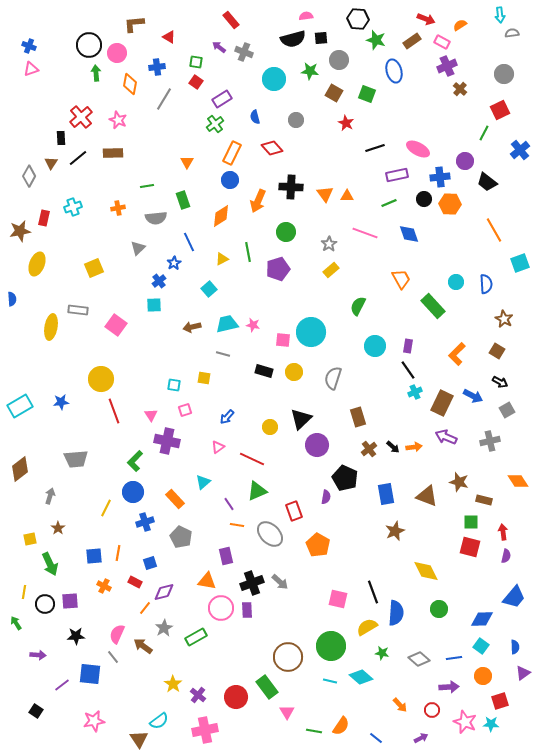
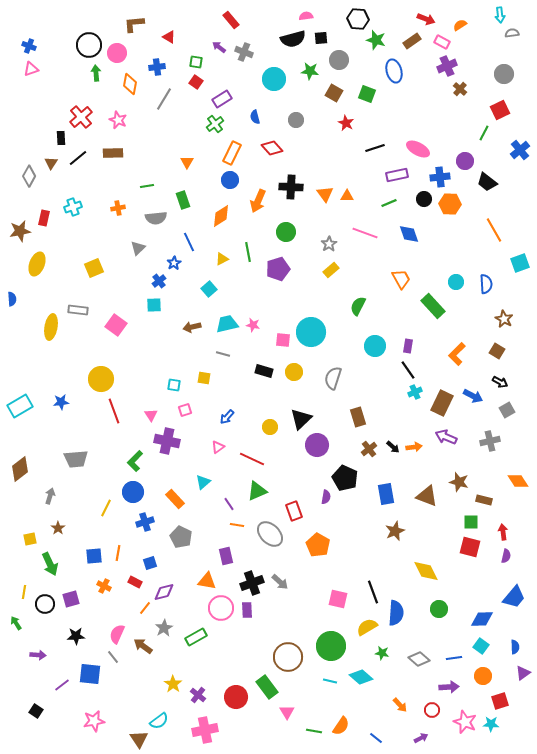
purple square at (70, 601): moved 1 px right, 2 px up; rotated 12 degrees counterclockwise
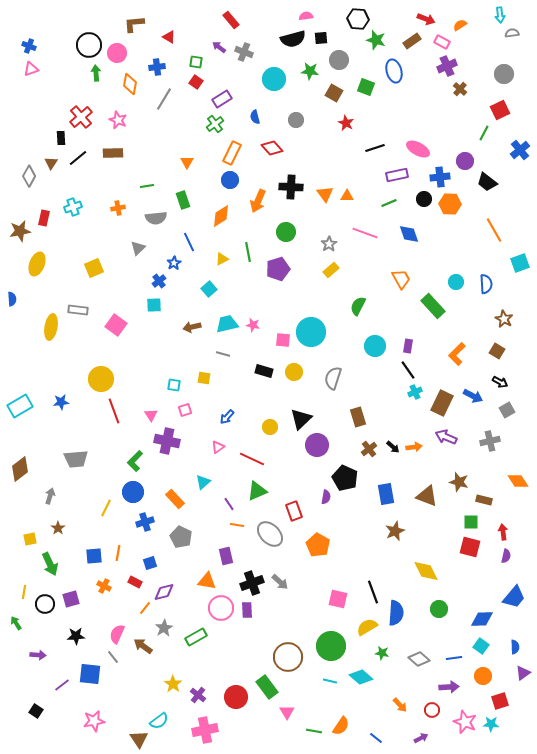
green square at (367, 94): moved 1 px left, 7 px up
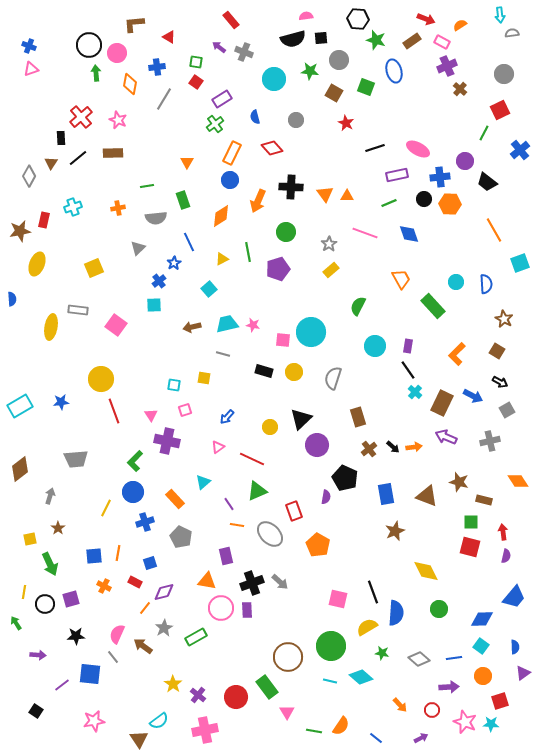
red rectangle at (44, 218): moved 2 px down
cyan cross at (415, 392): rotated 24 degrees counterclockwise
